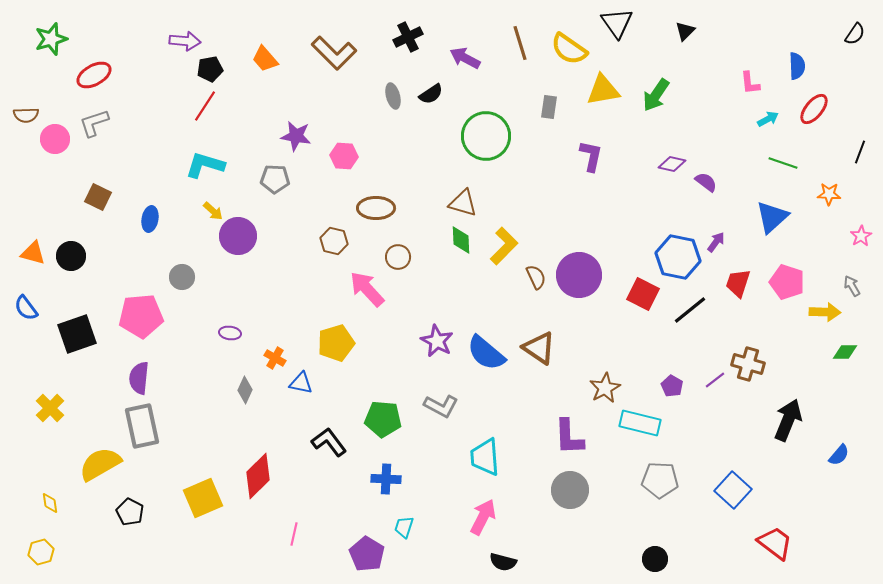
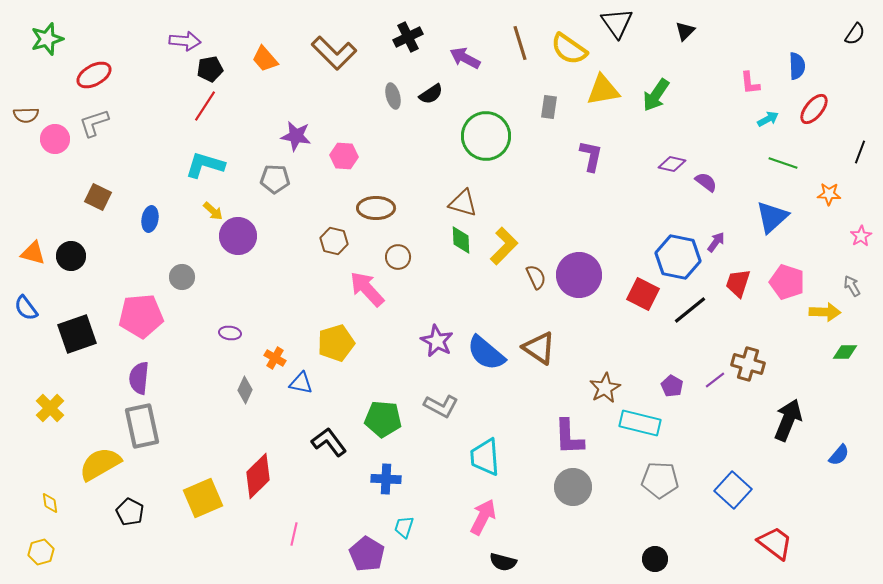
green star at (51, 39): moved 4 px left
gray circle at (570, 490): moved 3 px right, 3 px up
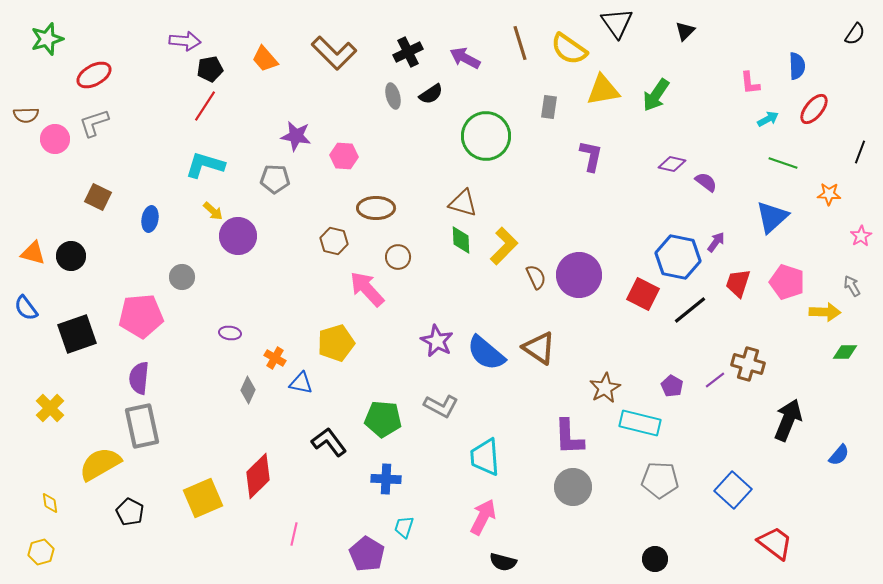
black cross at (408, 37): moved 15 px down
gray diamond at (245, 390): moved 3 px right
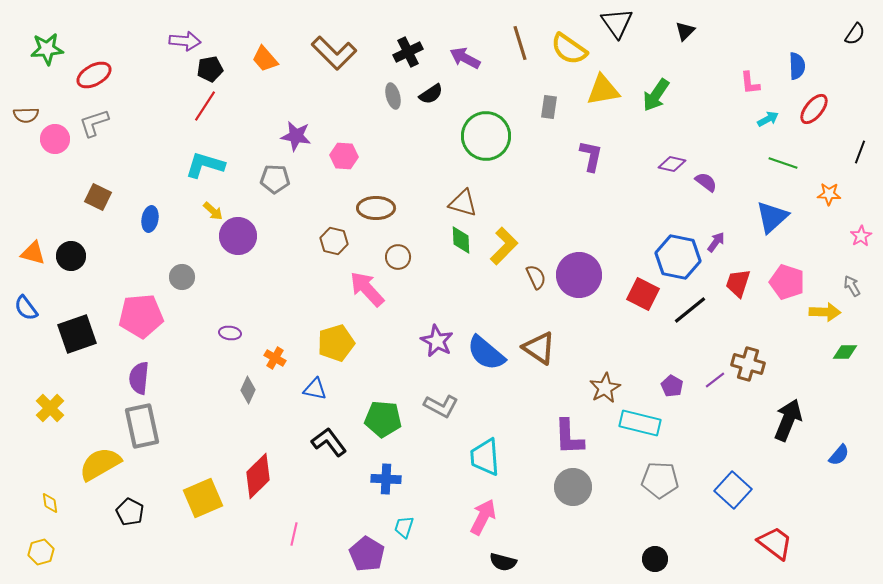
green star at (47, 39): moved 10 px down; rotated 12 degrees clockwise
blue triangle at (301, 383): moved 14 px right, 6 px down
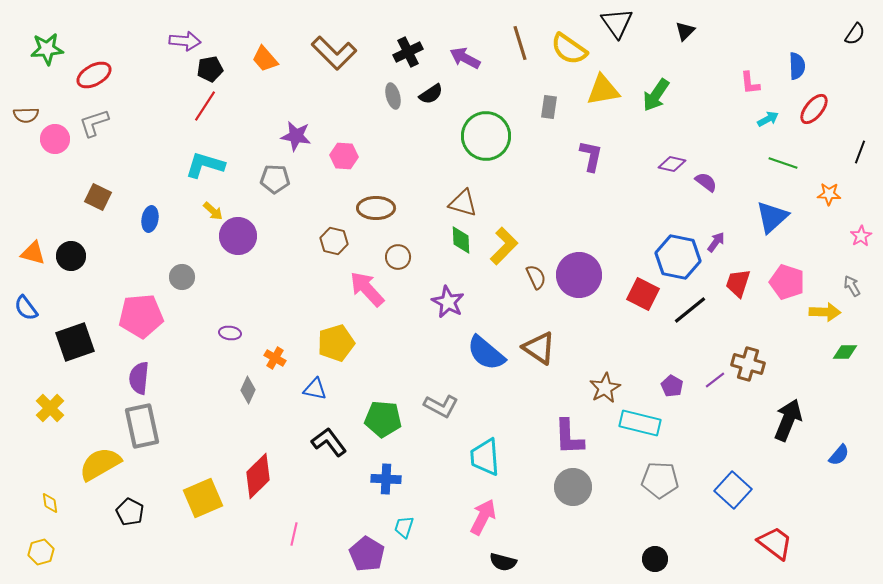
black square at (77, 334): moved 2 px left, 8 px down
purple star at (437, 341): moved 11 px right, 39 px up
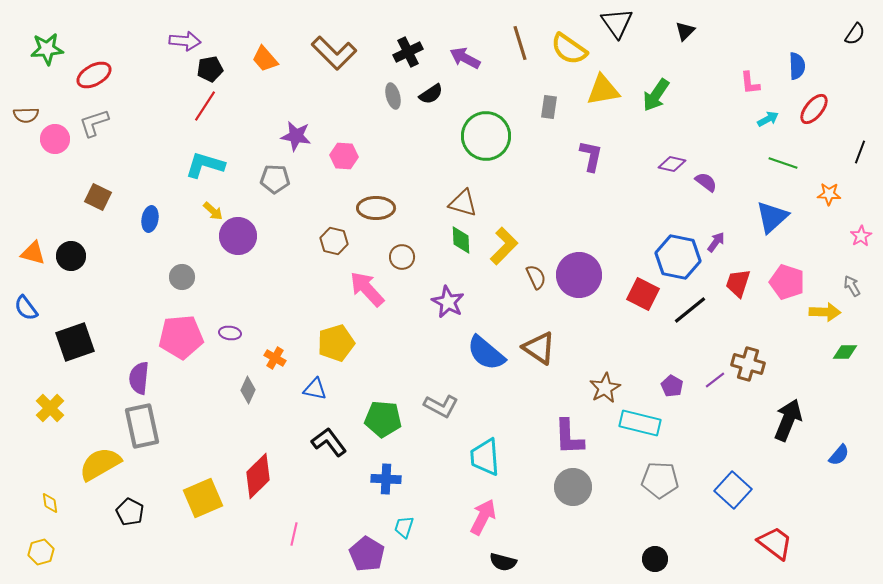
brown circle at (398, 257): moved 4 px right
pink pentagon at (141, 316): moved 40 px right, 21 px down
